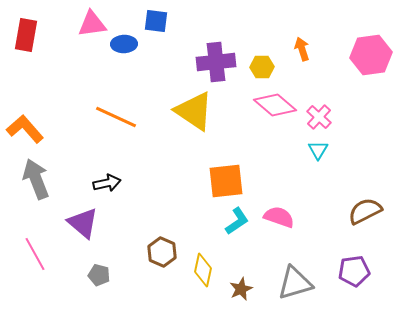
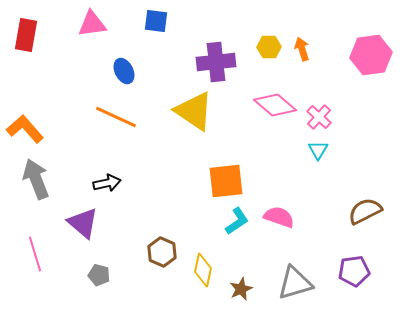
blue ellipse: moved 27 px down; rotated 65 degrees clockwise
yellow hexagon: moved 7 px right, 20 px up
pink line: rotated 12 degrees clockwise
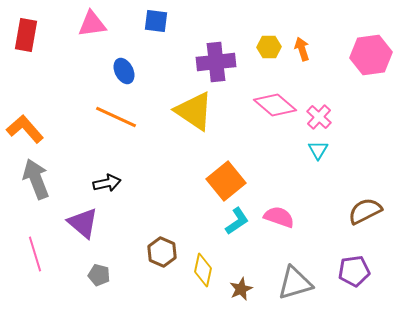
orange square: rotated 33 degrees counterclockwise
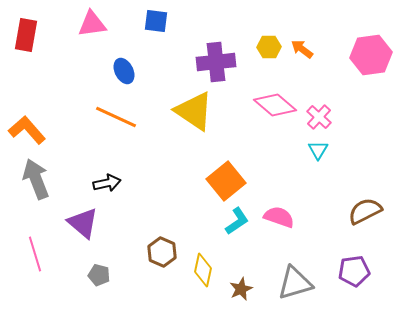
orange arrow: rotated 35 degrees counterclockwise
orange L-shape: moved 2 px right, 1 px down
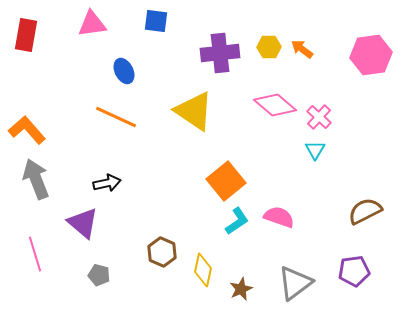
purple cross: moved 4 px right, 9 px up
cyan triangle: moved 3 px left
gray triangle: rotated 21 degrees counterclockwise
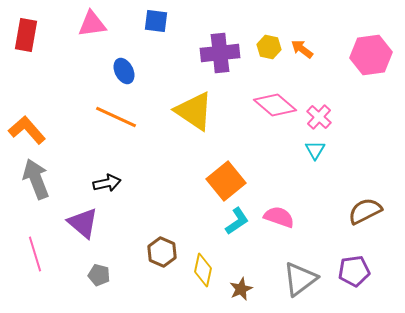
yellow hexagon: rotated 15 degrees clockwise
gray triangle: moved 5 px right, 4 px up
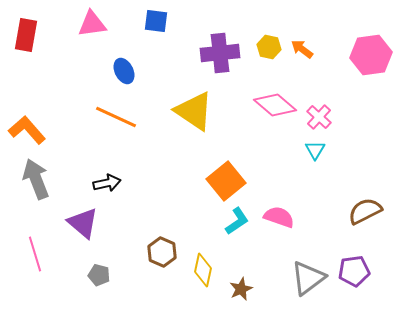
gray triangle: moved 8 px right, 1 px up
